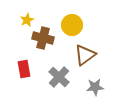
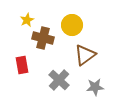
red rectangle: moved 2 px left, 4 px up
gray cross: moved 3 px down
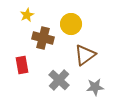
yellow star: moved 5 px up
yellow circle: moved 1 px left, 1 px up
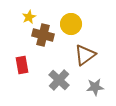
yellow star: moved 2 px right, 2 px down
brown cross: moved 3 px up
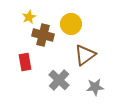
red rectangle: moved 3 px right, 3 px up
